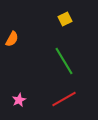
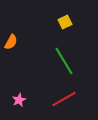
yellow square: moved 3 px down
orange semicircle: moved 1 px left, 3 px down
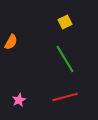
green line: moved 1 px right, 2 px up
red line: moved 1 px right, 2 px up; rotated 15 degrees clockwise
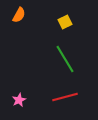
orange semicircle: moved 8 px right, 27 px up
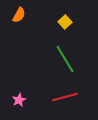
yellow square: rotated 16 degrees counterclockwise
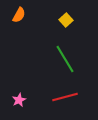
yellow square: moved 1 px right, 2 px up
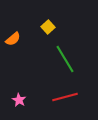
orange semicircle: moved 6 px left, 24 px down; rotated 21 degrees clockwise
yellow square: moved 18 px left, 7 px down
pink star: rotated 16 degrees counterclockwise
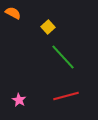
orange semicircle: moved 26 px up; rotated 112 degrees counterclockwise
green line: moved 2 px left, 2 px up; rotated 12 degrees counterclockwise
red line: moved 1 px right, 1 px up
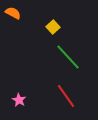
yellow square: moved 5 px right
green line: moved 5 px right
red line: rotated 70 degrees clockwise
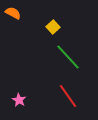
red line: moved 2 px right
